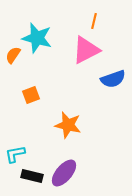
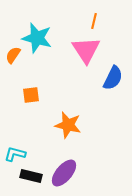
pink triangle: rotated 36 degrees counterclockwise
blue semicircle: moved 1 px up; rotated 45 degrees counterclockwise
orange square: rotated 12 degrees clockwise
cyan L-shape: rotated 25 degrees clockwise
black rectangle: moved 1 px left
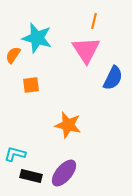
orange square: moved 10 px up
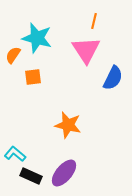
orange square: moved 2 px right, 8 px up
cyan L-shape: rotated 25 degrees clockwise
black rectangle: rotated 10 degrees clockwise
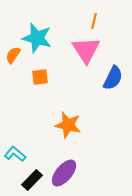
orange square: moved 7 px right
black rectangle: moved 1 px right, 4 px down; rotated 70 degrees counterclockwise
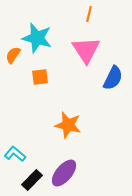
orange line: moved 5 px left, 7 px up
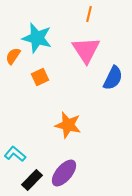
orange semicircle: moved 1 px down
orange square: rotated 18 degrees counterclockwise
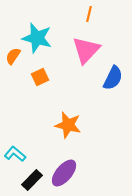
pink triangle: rotated 16 degrees clockwise
